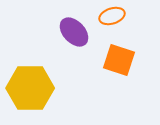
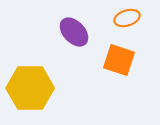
orange ellipse: moved 15 px right, 2 px down
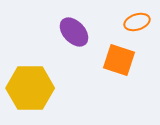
orange ellipse: moved 10 px right, 4 px down
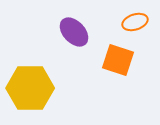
orange ellipse: moved 2 px left
orange square: moved 1 px left
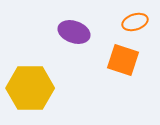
purple ellipse: rotated 28 degrees counterclockwise
orange square: moved 5 px right
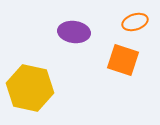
purple ellipse: rotated 12 degrees counterclockwise
yellow hexagon: rotated 12 degrees clockwise
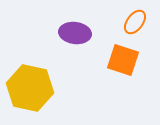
orange ellipse: rotated 35 degrees counterclockwise
purple ellipse: moved 1 px right, 1 px down
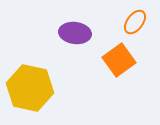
orange square: moved 4 px left; rotated 36 degrees clockwise
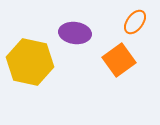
yellow hexagon: moved 26 px up
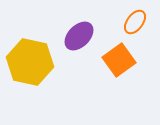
purple ellipse: moved 4 px right, 3 px down; rotated 52 degrees counterclockwise
